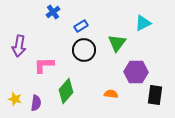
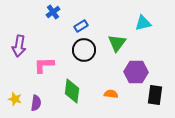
cyan triangle: rotated 12 degrees clockwise
green diamond: moved 6 px right; rotated 35 degrees counterclockwise
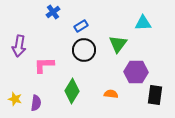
cyan triangle: rotated 12 degrees clockwise
green triangle: moved 1 px right, 1 px down
green diamond: rotated 25 degrees clockwise
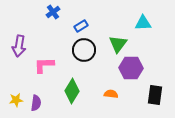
purple hexagon: moved 5 px left, 4 px up
yellow star: moved 1 px right, 1 px down; rotated 24 degrees counterclockwise
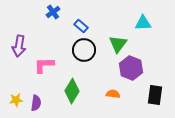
blue rectangle: rotated 72 degrees clockwise
purple hexagon: rotated 20 degrees clockwise
orange semicircle: moved 2 px right
